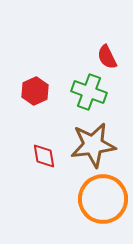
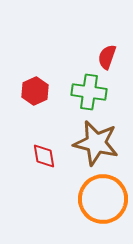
red semicircle: rotated 45 degrees clockwise
green cross: rotated 12 degrees counterclockwise
brown star: moved 3 px right, 2 px up; rotated 21 degrees clockwise
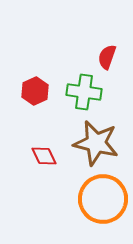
green cross: moved 5 px left
red diamond: rotated 16 degrees counterclockwise
